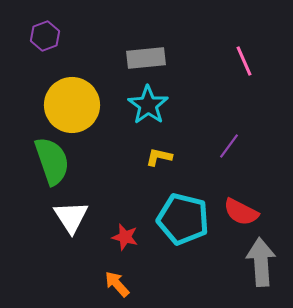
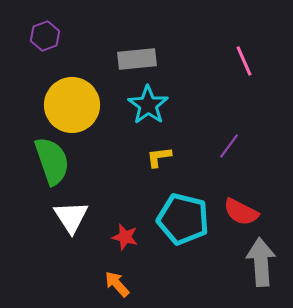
gray rectangle: moved 9 px left, 1 px down
yellow L-shape: rotated 20 degrees counterclockwise
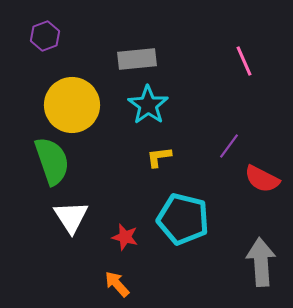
red semicircle: moved 21 px right, 33 px up
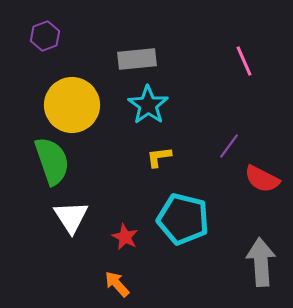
red star: rotated 12 degrees clockwise
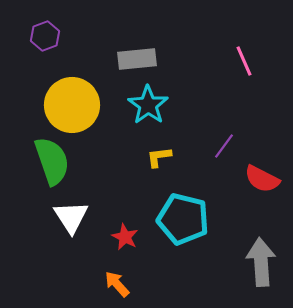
purple line: moved 5 px left
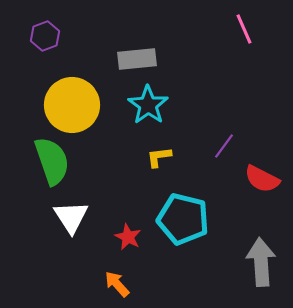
pink line: moved 32 px up
red star: moved 3 px right
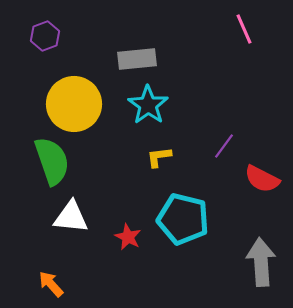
yellow circle: moved 2 px right, 1 px up
white triangle: rotated 51 degrees counterclockwise
orange arrow: moved 66 px left
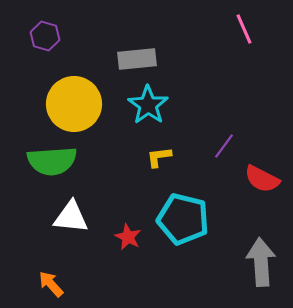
purple hexagon: rotated 24 degrees counterclockwise
green semicircle: rotated 105 degrees clockwise
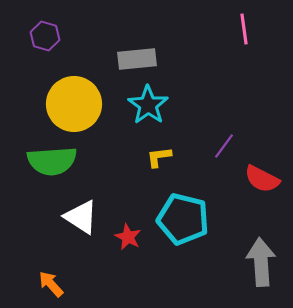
pink line: rotated 16 degrees clockwise
white triangle: moved 10 px right; rotated 27 degrees clockwise
